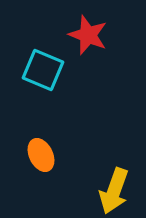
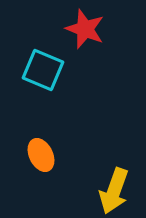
red star: moved 3 px left, 6 px up
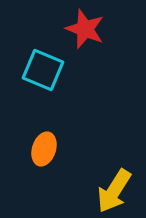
orange ellipse: moved 3 px right, 6 px up; rotated 44 degrees clockwise
yellow arrow: rotated 12 degrees clockwise
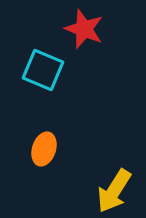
red star: moved 1 px left
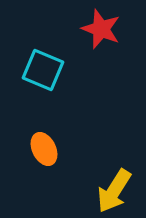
red star: moved 17 px right
orange ellipse: rotated 44 degrees counterclockwise
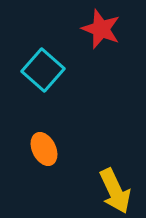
cyan square: rotated 18 degrees clockwise
yellow arrow: moved 1 px right; rotated 57 degrees counterclockwise
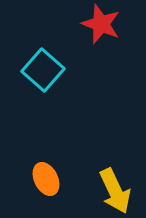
red star: moved 5 px up
orange ellipse: moved 2 px right, 30 px down
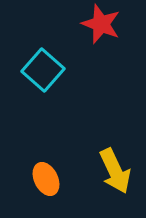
yellow arrow: moved 20 px up
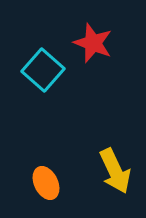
red star: moved 8 px left, 19 px down
orange ellipse: moved 4 px down
